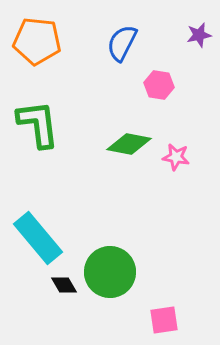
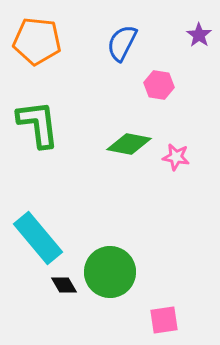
purple star: rotated 25 degrees counterclockwise
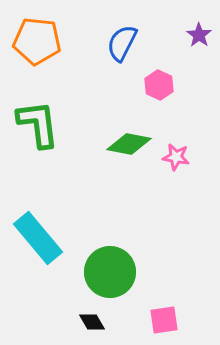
pink hexagon: rotated 16 degrees clockwise
black diamond: moved 28 px right, 37 px down
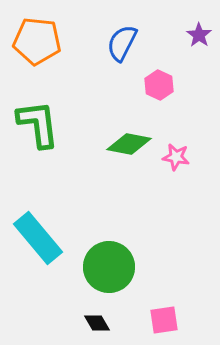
green circle: moved 1 px left, 5 px up
black diamond: moved 5 px right, 1 px down
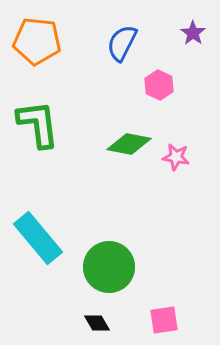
purple star: moved 6 px left, 2 px up
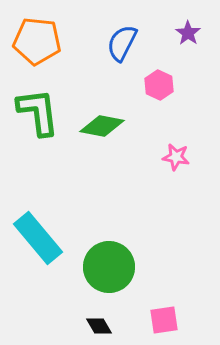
purple star: moved 5 px left
green L-shape: moved 12 px up
green diamond: moved 27 px left, 18 px up
black diamond: moved 2 px right, 3 px down
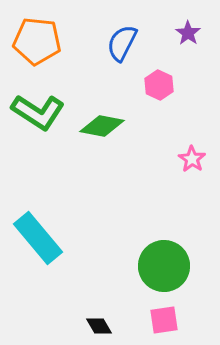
green L-shape: rotated 130 degrees clockwise
pink star: moved 16 px right, 2 px down; rotated 24 degrees clockwise
green circle: moved 55 px right, 1 px up
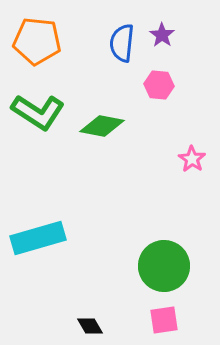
purple star: moved 26 px left, 2 px down
blue semicircle: rotated 21 degrees counterclockwise
pink hexagon: rotated 20 degrees counterclockwise
cyan rectangle: rotated 66 degrees counterclockwise
black diamond: moved 9 px left
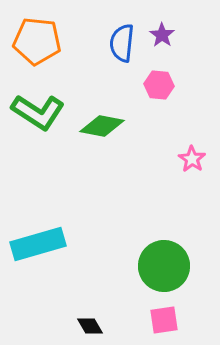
cyan rectangle: moved 6 px down
